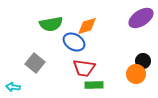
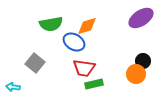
green rectangle: moved 1 px up; rotated 12 degrees counterclockwise
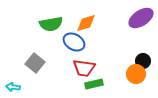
orange diamond: moved 1 px left, 3 px up
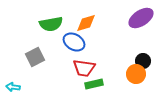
gray square: moved 6 px up; rotated 24 degrees clockwise
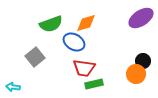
green semicircle: rotated 10 degrees counterclockwise
gray square: rotated 12 degrees counterclockwise
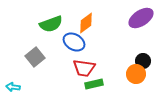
orange diamond: rotated 20 degrees counterclockwise
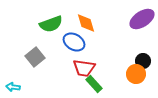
purple ellipse: moved 1 px right, 1 px down
orange diamond: rotated 70 degrees counterclockwise
green rectangle: rotated 60 degrees clockwise
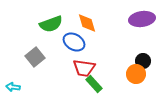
purple ellipse: rotated 25 degrees clockwise
orange diamond: moved 1 px right
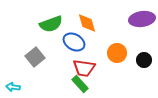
black circle: moved 1 px right, 1 px up
orange circle: moved 19 px left, 21 px up
green rectangle: moved 14 px left
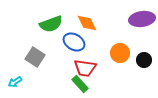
orange diamond: rotated 10 degrees counterclockwise
orange circle: moved 3 px right
gray square: rotated 18 degrees counterclockwise
red trapezoid: moved 1 px right
cyan arrow: moved 2 px right, 5 px up; rotated 40 degrees counterclockwise
